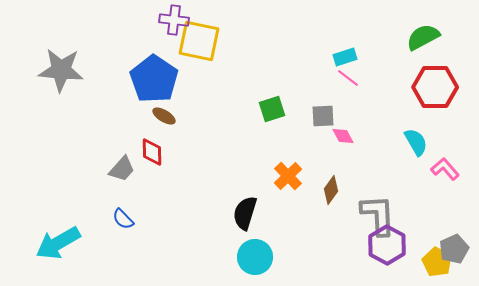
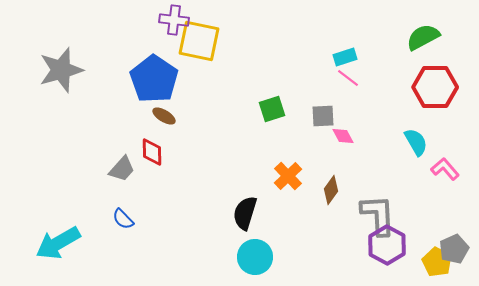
gray star: rotated 21 degrees counterclockwise
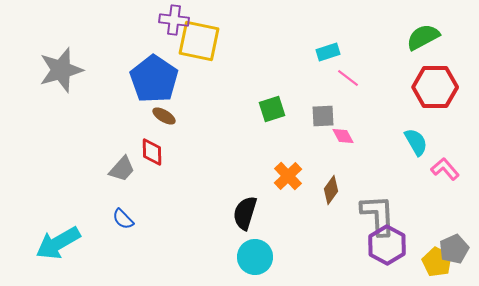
cyan rectangle: moved 17 px left, 5 px up
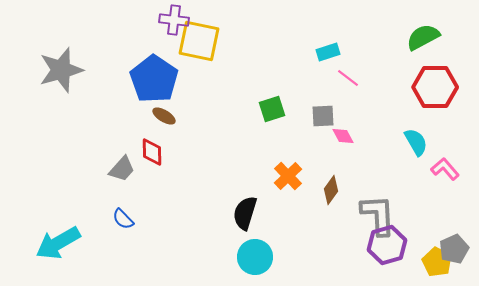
purple hexagon: rotated 15 degrees clockwise
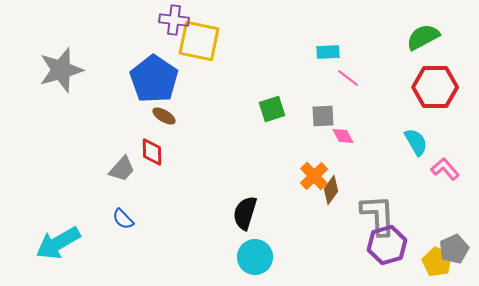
cyan rectangle: rotated 15 degrees clockwise
orange cross: moved 26 px right
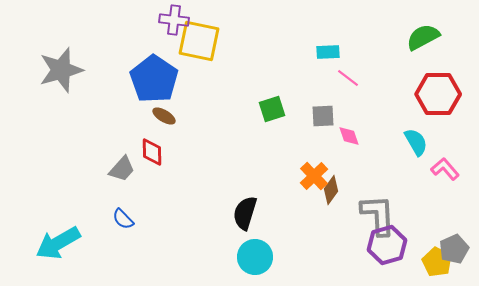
red hexagon: moved 3 px right, 7 px down
pink diamond: moved 6 px right; rotated 10 degrees clockwise
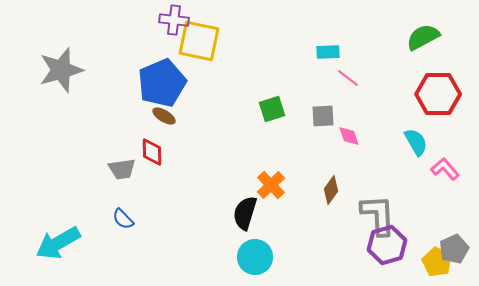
blue pentagon: moved 8 px right, 4 px down; rotated 15 degrees clockwise
gray trapezoid: rotated 40 degrees clockwise
orange cross: moved 43 px left, 9 px down
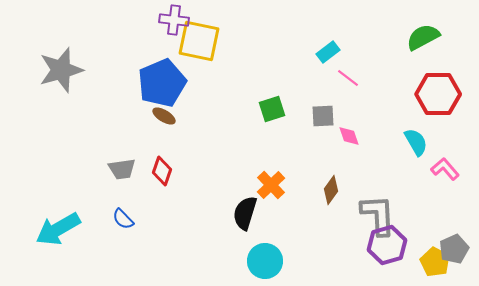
cyan rectangle: rotated 35 degrees counterclockwise
red diamond: moved 10 px right, 19 px down; rotated 20 degrees clockwise
cyan arrow: moved 14 px up
cyan circle: moved 10 px right, 4 px down
yellow pentagon: moved 2 px left
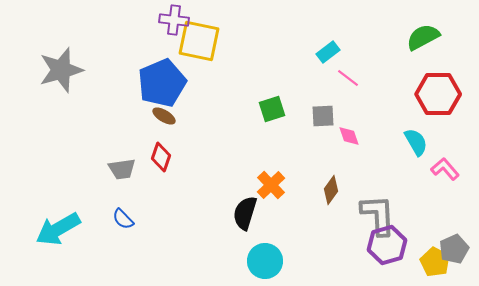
red diamond: moved 1 px left, 14 px up
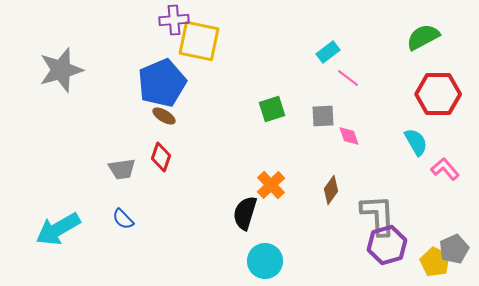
purple cross: rotated 12 degrees counterclockwise
